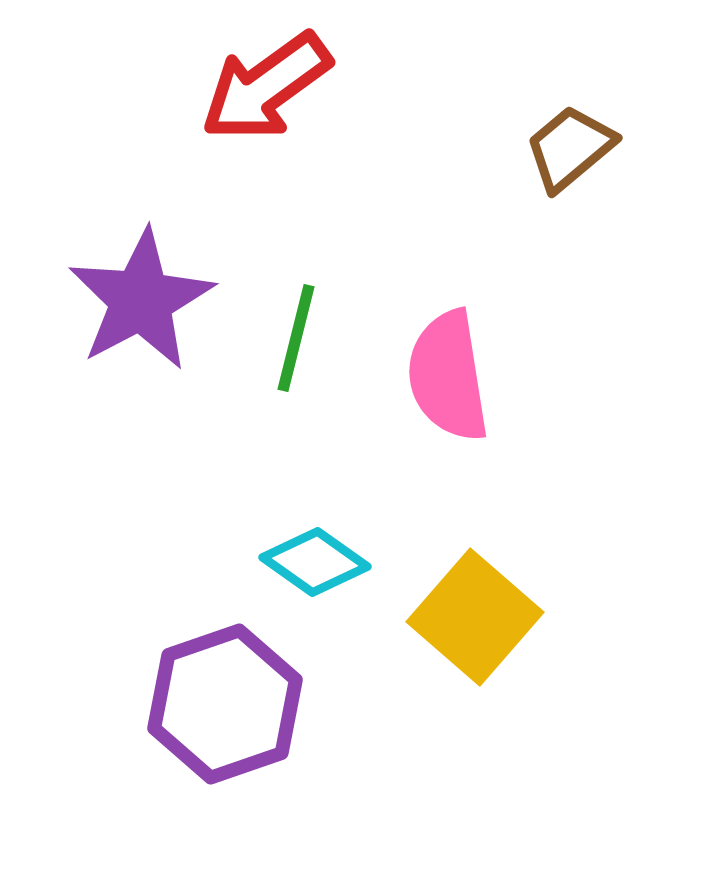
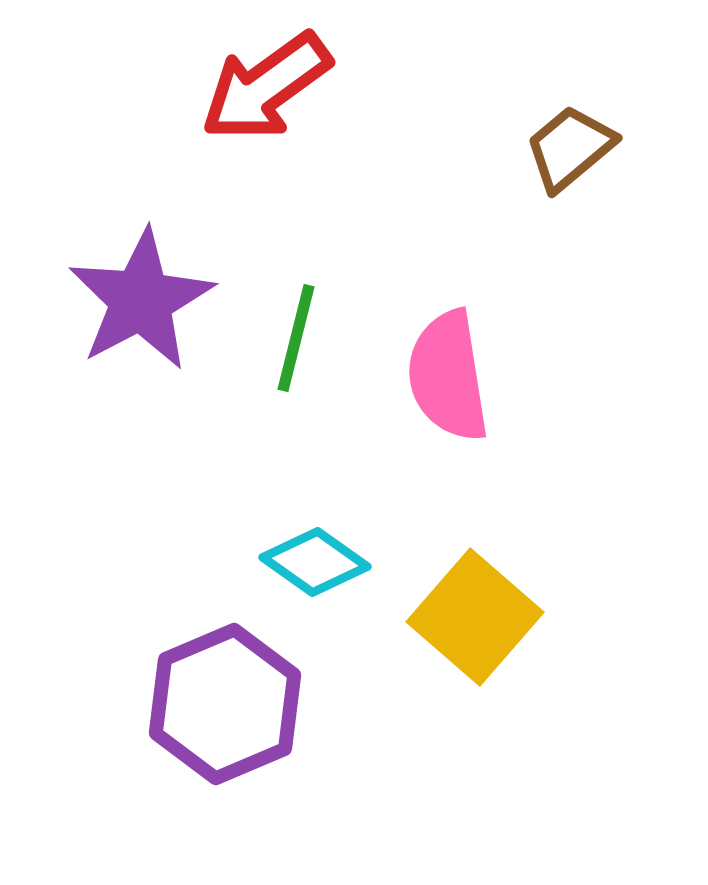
purple hexagon: rotated 4 degrees counterclockwise
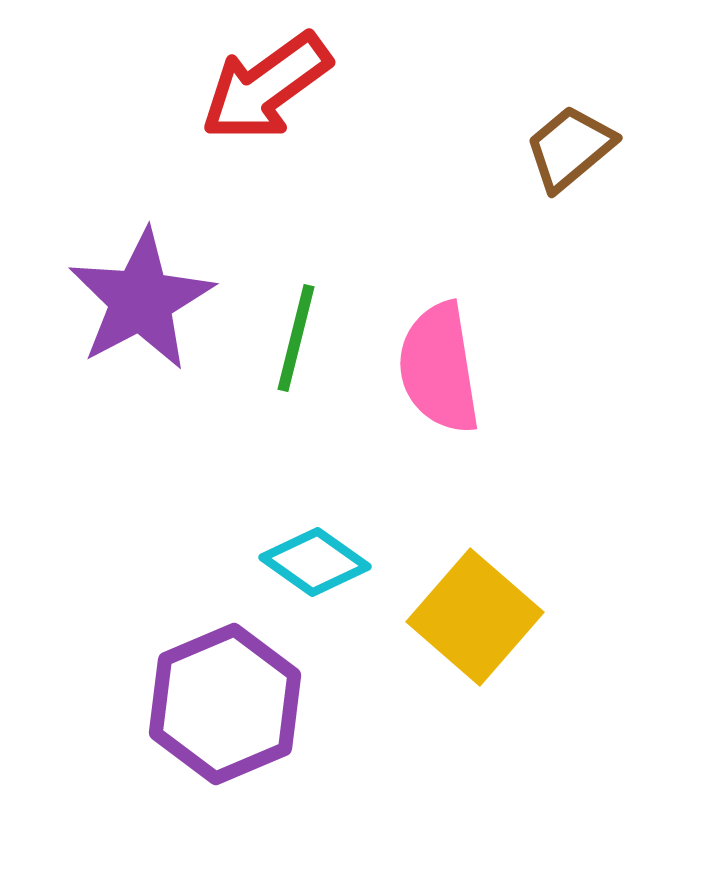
pink semicircle: moved 9 px left, 8 px up
